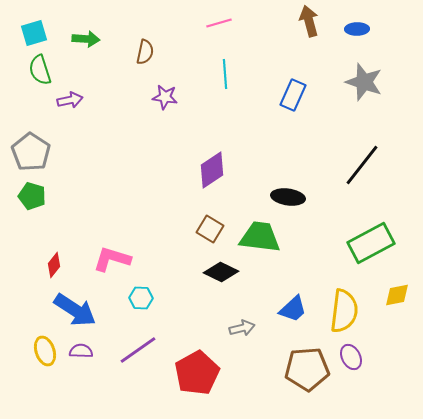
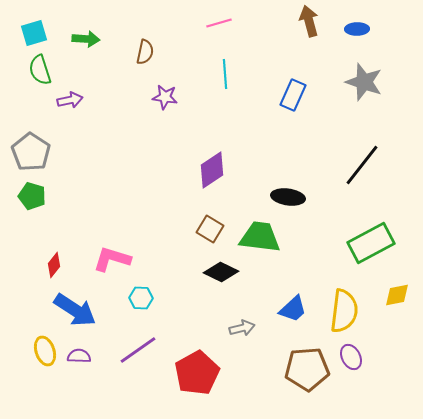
purple semicircle: moved 2 px left, 5 px down
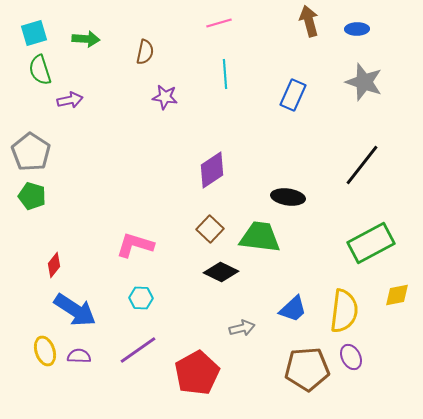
brown square: rotated 12 degrees clockwise
pink L-shape: moved 23 px right, 14 px up
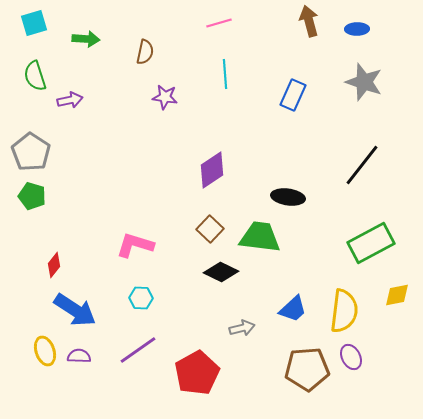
cyan square: moved 10 px up
green semicircle: moved 5 px left, 6 px down
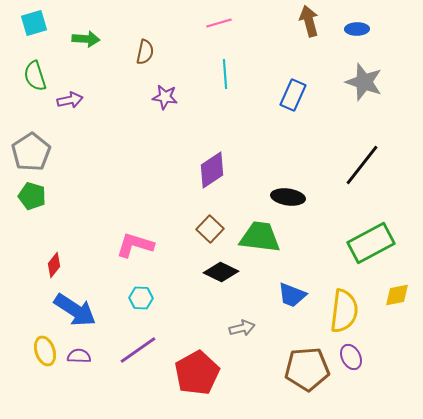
gray pentagon: rotated 6 degrees clockwise
blue trapezoid: moved 1 px left, 14 px up; rotated 64 degrees clockwise
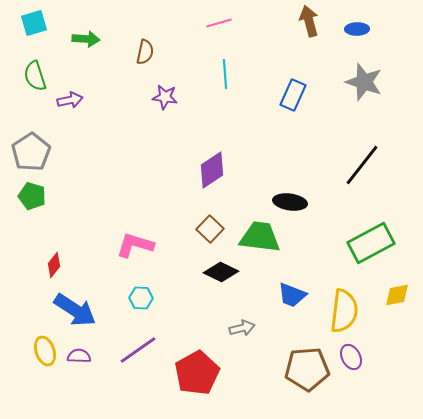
black ellipse: moved 2 px right, 5 px down
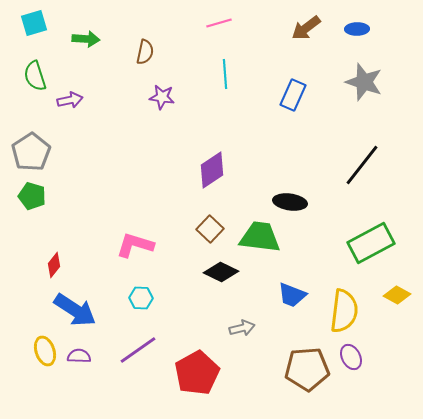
brown arrow: moved 3 px left, 7 px down; rotated 112 degrees counterclockwise
purple star: moved 3 px left
yellow diamond: rotated 40 degrees clockwise
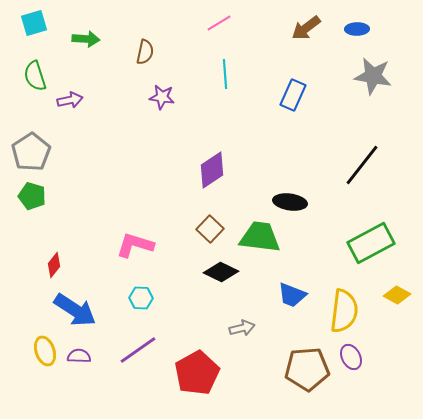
pink line: rotated 15 degrees counterclockwise
gray star: moved 9 px right, 6 px up; rotated 9 degrees counterclockwise
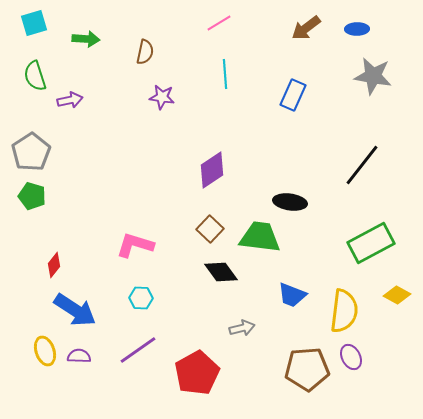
black diamond: rotated 28 degrees clockwise
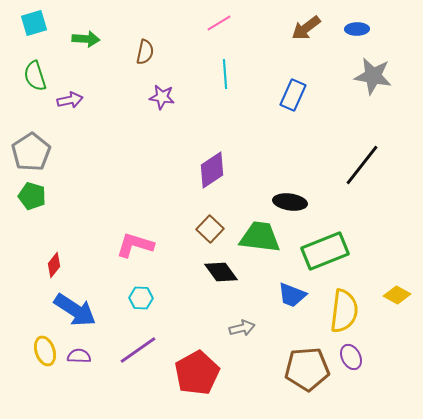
green rectangle: moved 46 px left, 8 px down; rotated 6 degrees clockwise
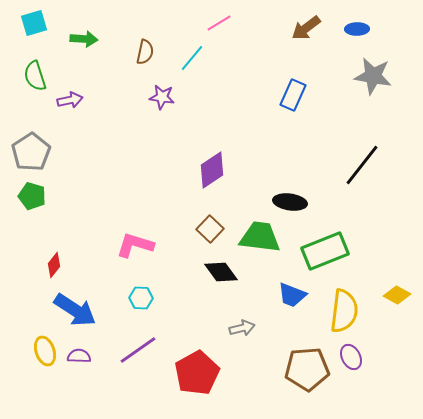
green arrow: moved 2 px left
cyan line: moved 33 px left, 16 px up; rotated 44 degrees clockwise
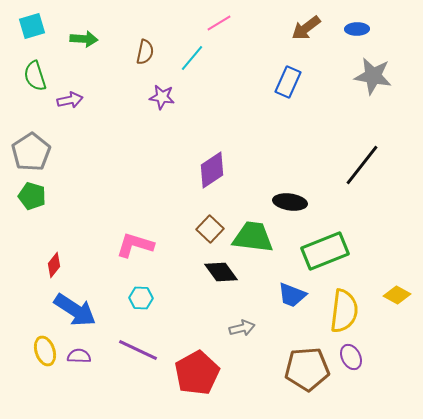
cyan square: moved 2 px left, 3 px down
blue rectangle: moved 5 px left, 13 px up
green trapezoid: moved 7 px left
purple line: rotated 60 degrees clockwise
